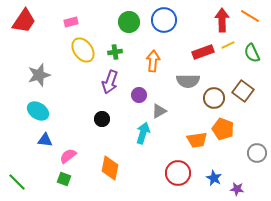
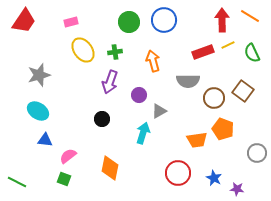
orange arrow: rotated 20 degrees counterclockwise
green line: rotated 18 degrees counterclockwise
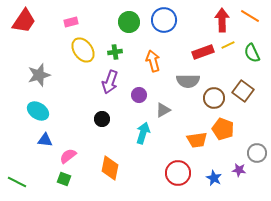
gray triangle: moved 4 px right, 1 px up
purple star: moved 2 px right, 19 px up
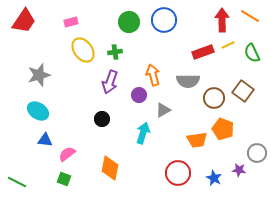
orange arrow: moved 14 px down
pink semicircle: moved 1 px left, 2 px up
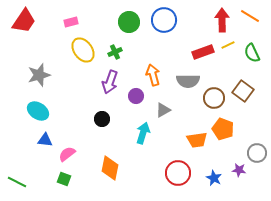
green cross: rotated 16 degrees counterclockwise
purple circle: moved 3 px left, 1 px down
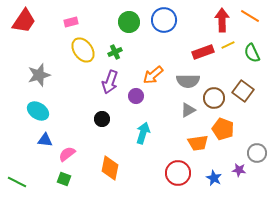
orange arrow: rotated 115 degrees counterclockwise
gray triangle: moved 25 px right
orange trapezoid: moved 1 px right, 3 px down
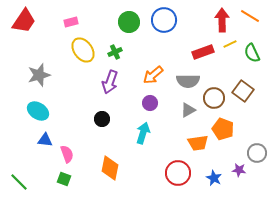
yellow line: moved 2 px right, 1 px up
purple circle: moved 14 px right, 7 px down
pink semicircle: rotated 108 degrees clockwise
green line: moved 2 px right; rotated 18 degrees clockwise
